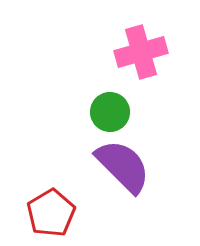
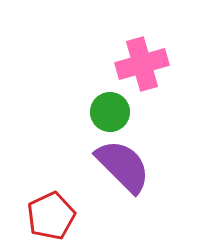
pink cross: moved 1 px right, 12 px down
red pentagon: moved 3 px down; rotated 6 degrees clockwise
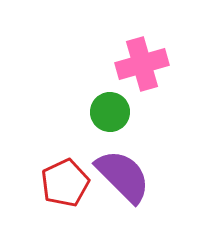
purple semicircle: moved 10 px down
red pentagon: moved 14 px right, 33 px up
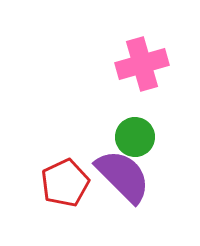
green circle: moved 25 px right, 25 px down
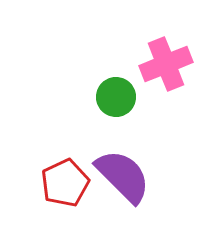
pink cross: moved 24 px right; rotated 6 degrees counterclockwise
green circle: moved 19 px left, 40 px up
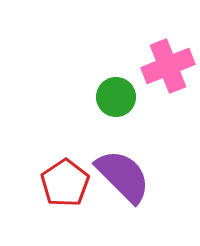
pink cross: moved 2 px right, 2 px down
red pentagon: rotated 9 degrees counterclockwise
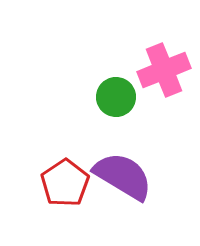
pink cross: moved 4 px left, 4 px down
purple semicircle: rotated 14 degrees counterclockwise
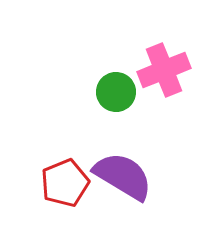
green circle: moved 5 px up
red pentagon: rotated 12 degrees clockwise
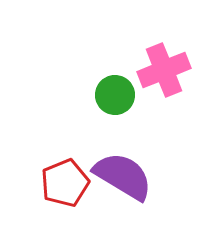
green circle: moved 1 px left, 3 px down
